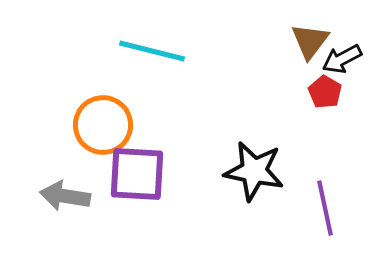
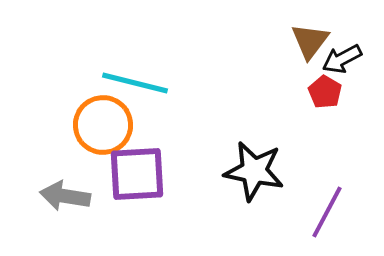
cyan line: moved 17 px left, 32 px down
purple square: rotated 6 degrees counterclockwise
purple line: moved 2 px right, 4 px down; rotated 40 degrees clockwise
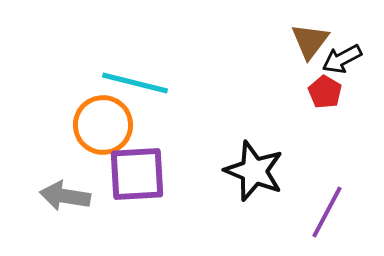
black star: rotated 10 degrees clockwise
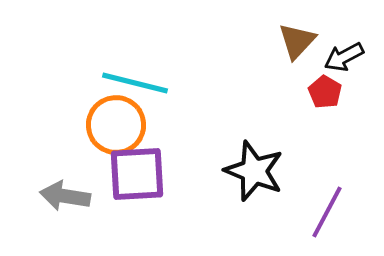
brown triangle: moved 13 px left; rotated 6 degrees clockwise
black arrow: moved 2 px right, 2 px up
orange circle: moved 13 px right
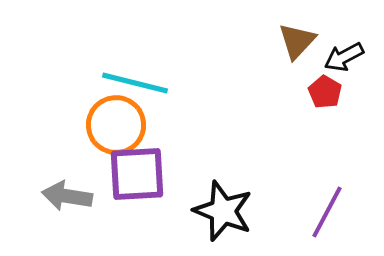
black star: moved 31 px left, 40 px down
gray arrow: moved 2 px right
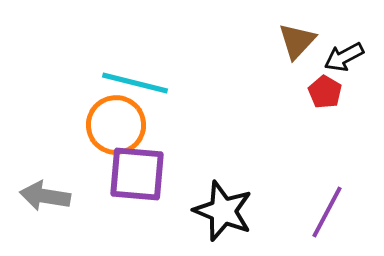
purple square: rotated 8 degrees clockwise
gray arrow: moved 22 px left
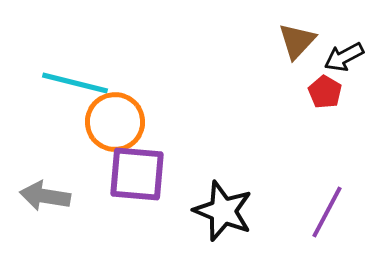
cyan line: moved 60 px left
orange circle: moved 1 px left, 3 px up
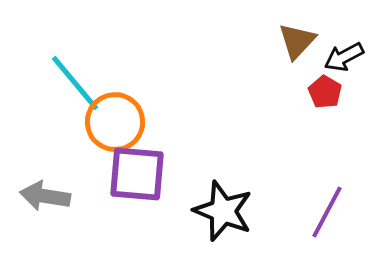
cyan line: rotated 36 degrees clockwise
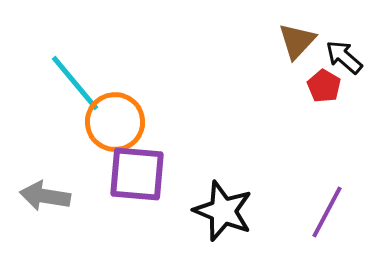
black arrow: rotated 69 degrees clockwise
red pentagon: moved 1 px left, 6 px up
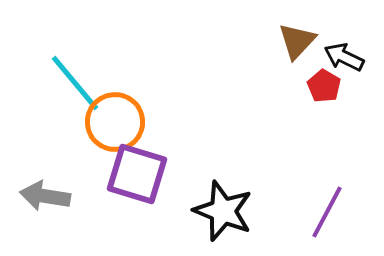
black arrow: rotated 15 degrees counterclockwise
purple square: rotated 12 degrees clockwise
